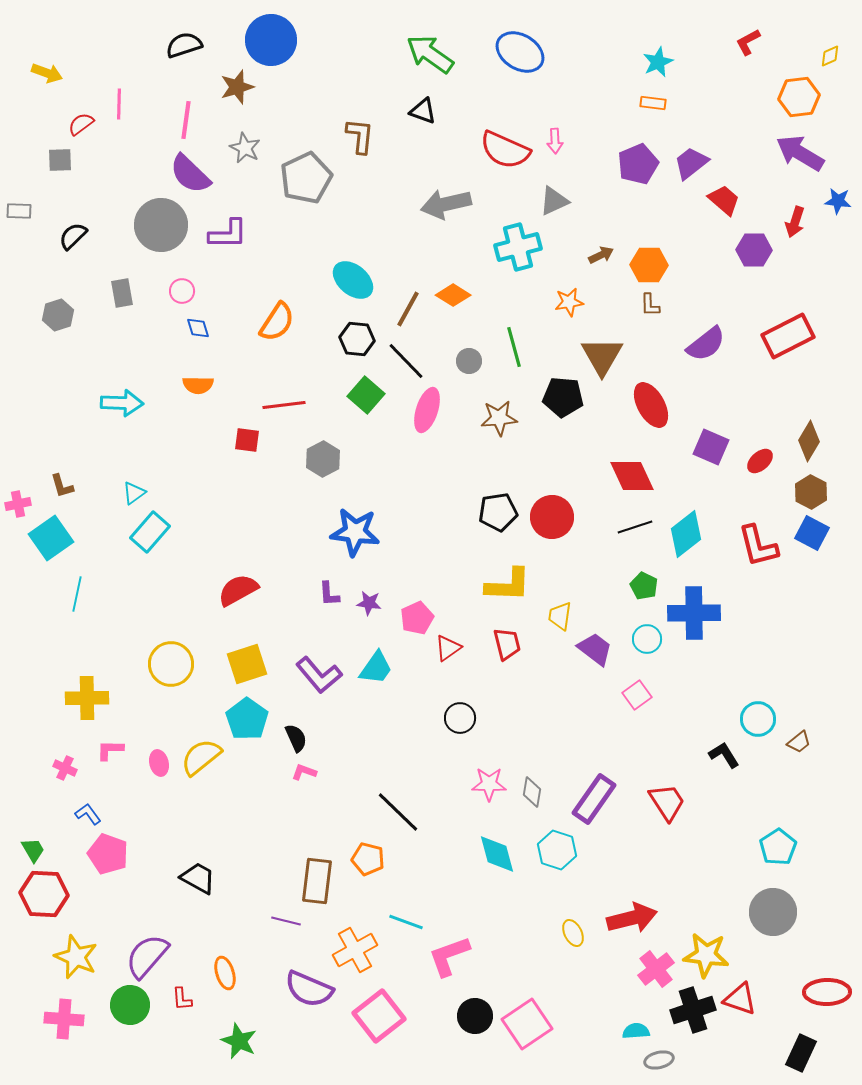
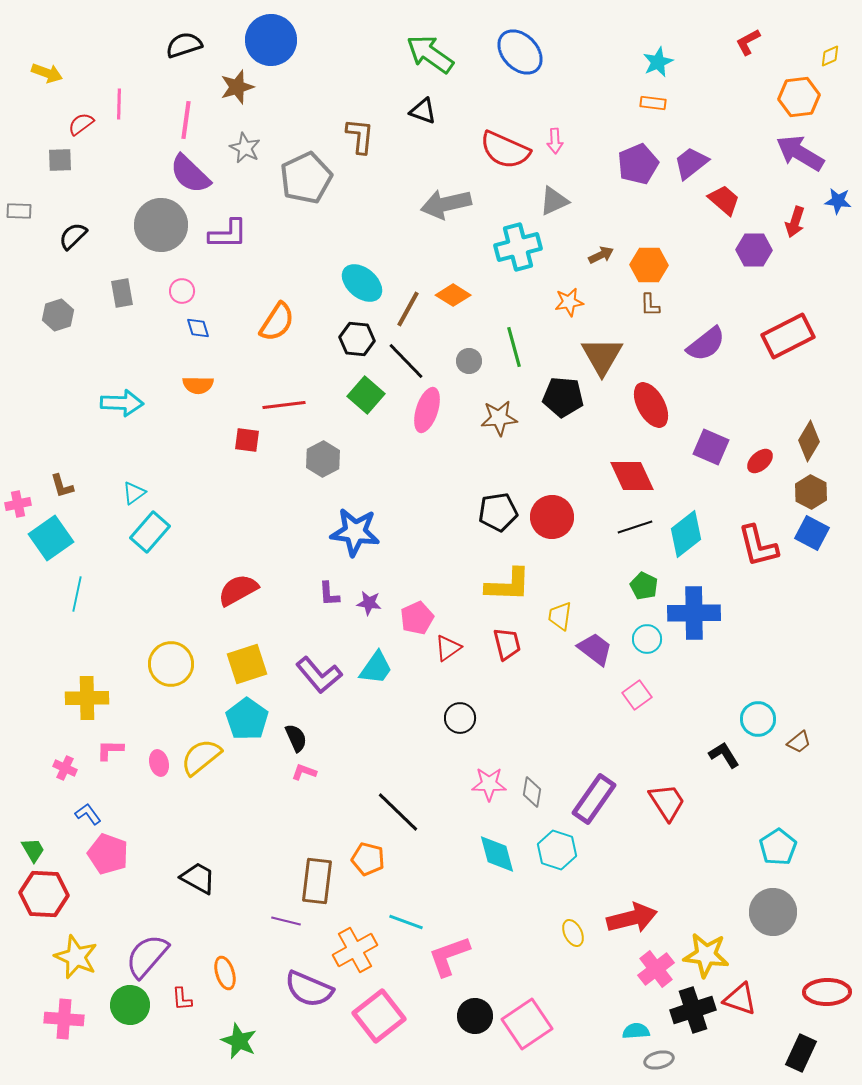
blue ellipse at (520, 52): rotated 15 degrees clockwise
cyan ellipse at (353, 280): moved 9 px right, 3 px down
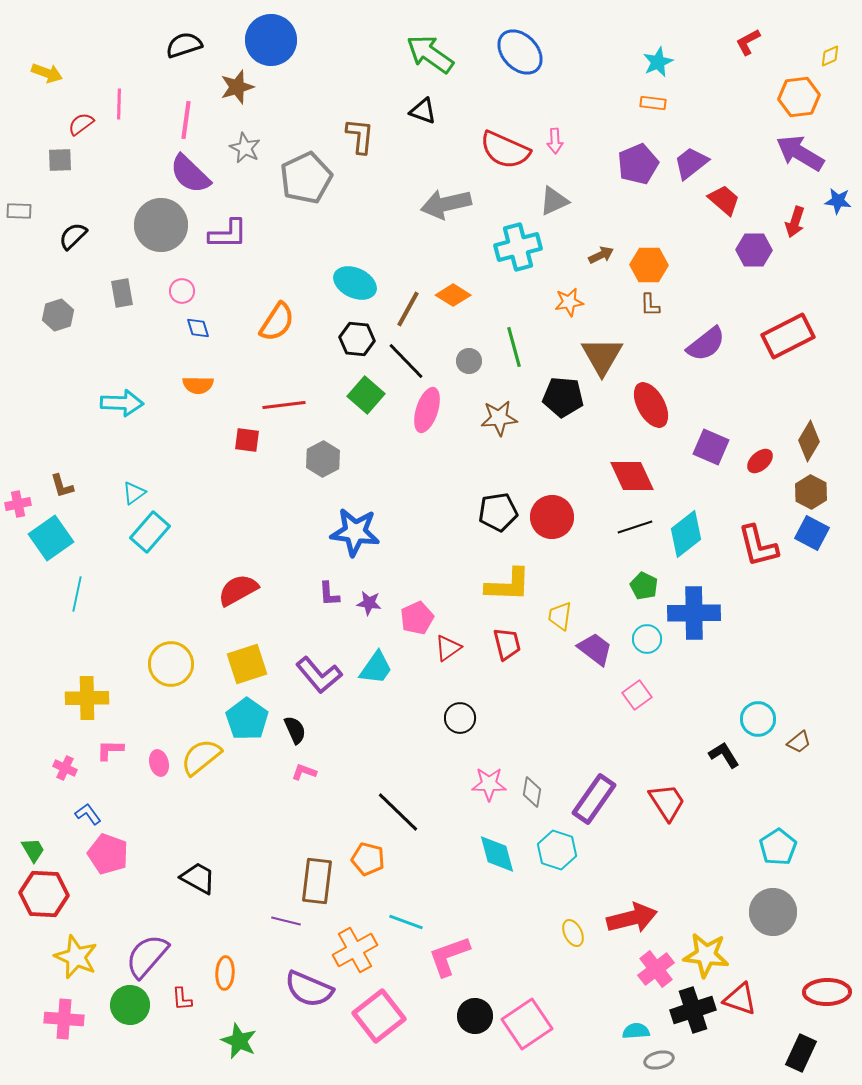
cyan ellipse at (362, 283): moved 7 px left; rotated 15 degrees counterclockwise
black semicircle at (296, 738): moved 1 px left, 8 px up
orange ellipse at (225, 973): rotated 20 degrees clockwise
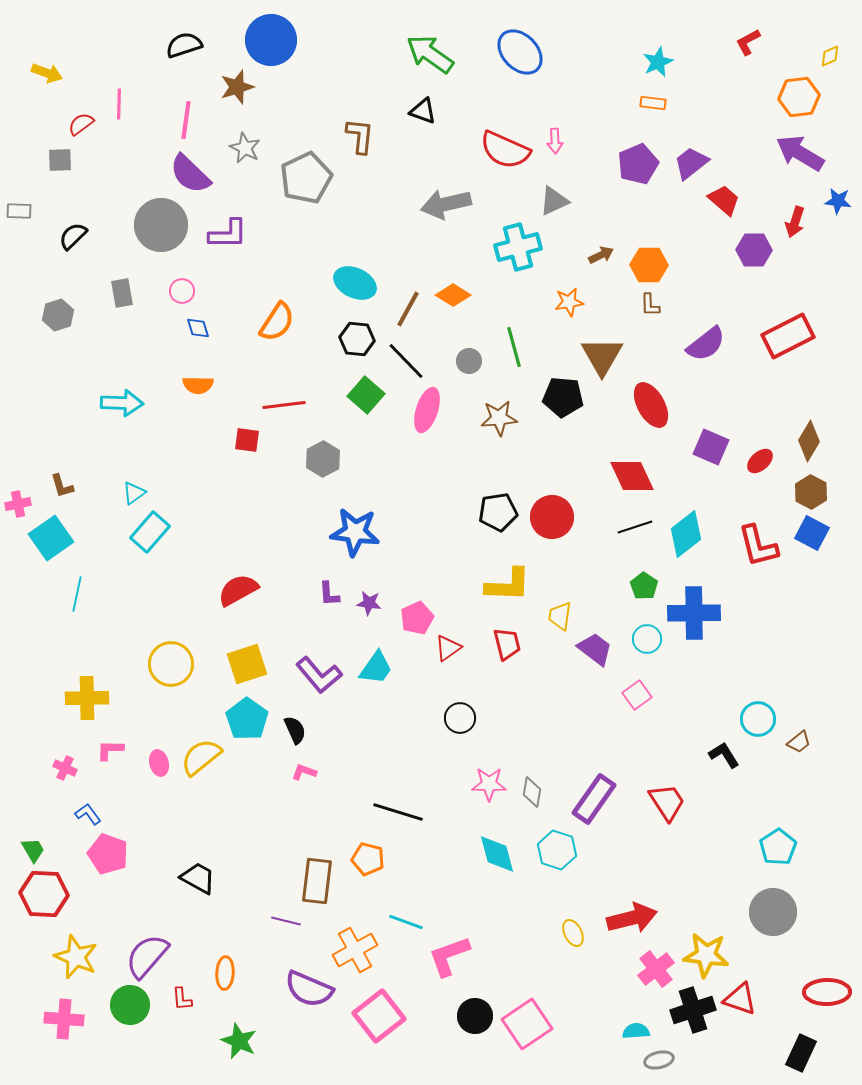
green pentagon at (644, 586): rotated 8 degrees clockwise
black line at (398, 812): rotated 27 degrees counterclockwise
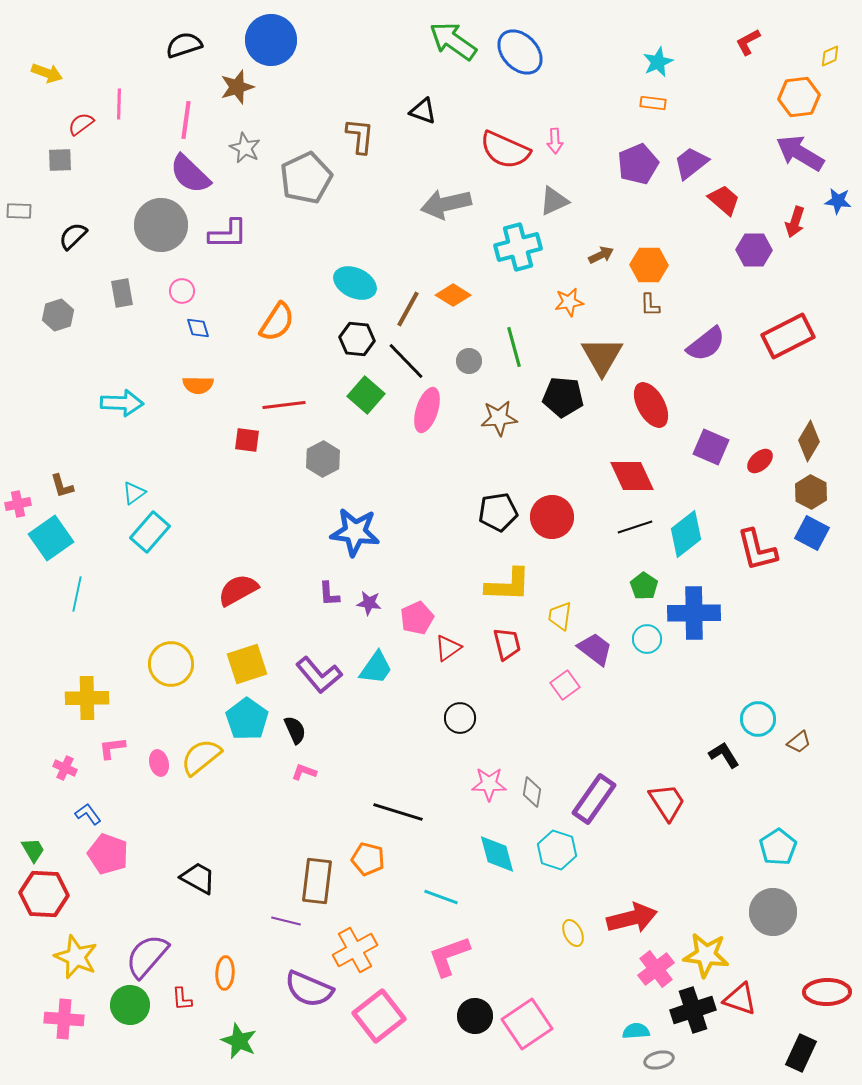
green arrow at (430, 54): moved 23 px right, 13 px up
red L-shape at (758, 546): moved 1 px left, 4 px down
pink square at (637, 695): moved 72 px left, 10 px up
pink L-shape at (110, 750): moved 2 px right, 2 px up; rotated 8 degrees counterclockwise
cyan line at (406, 922): moved 35 px right, 25 px up
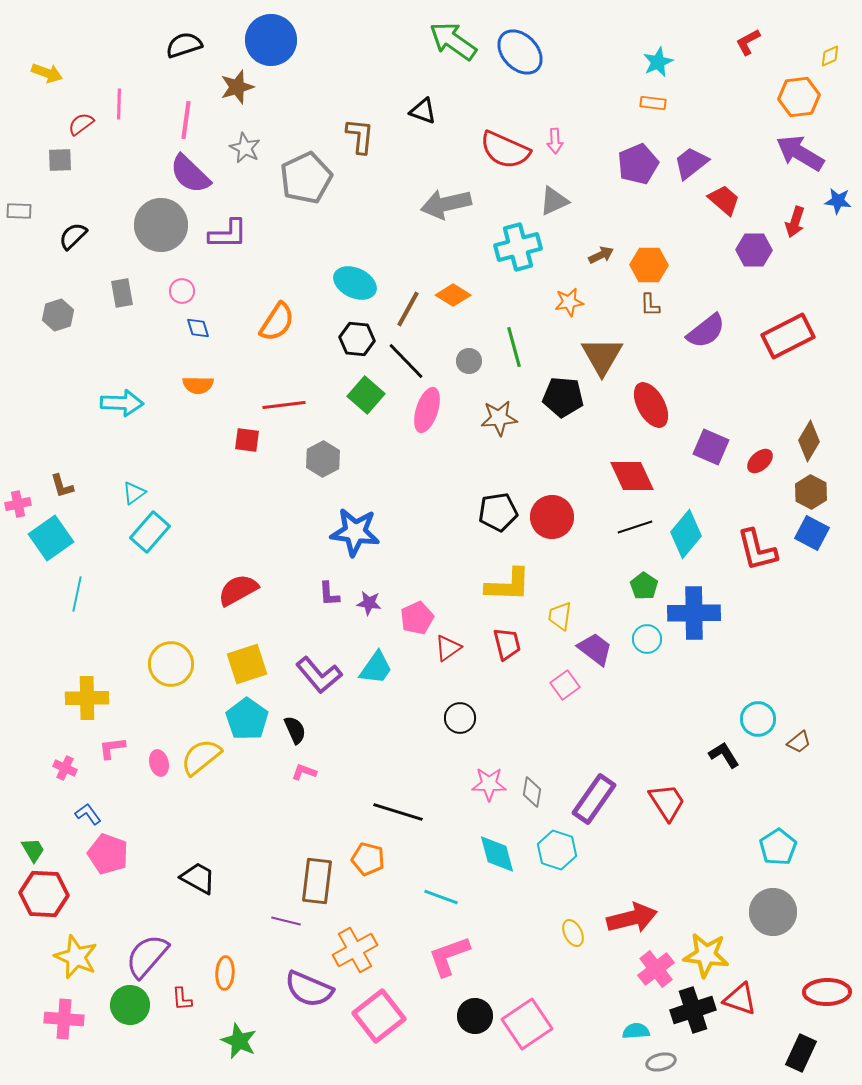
purple semicircle at (706, 344): moved 13 px up
cyan diamond at (686, 534): rotated 12 degrees counterclockwise
gray ellipse at (659, 1060): moved 2 px right, 2 px down
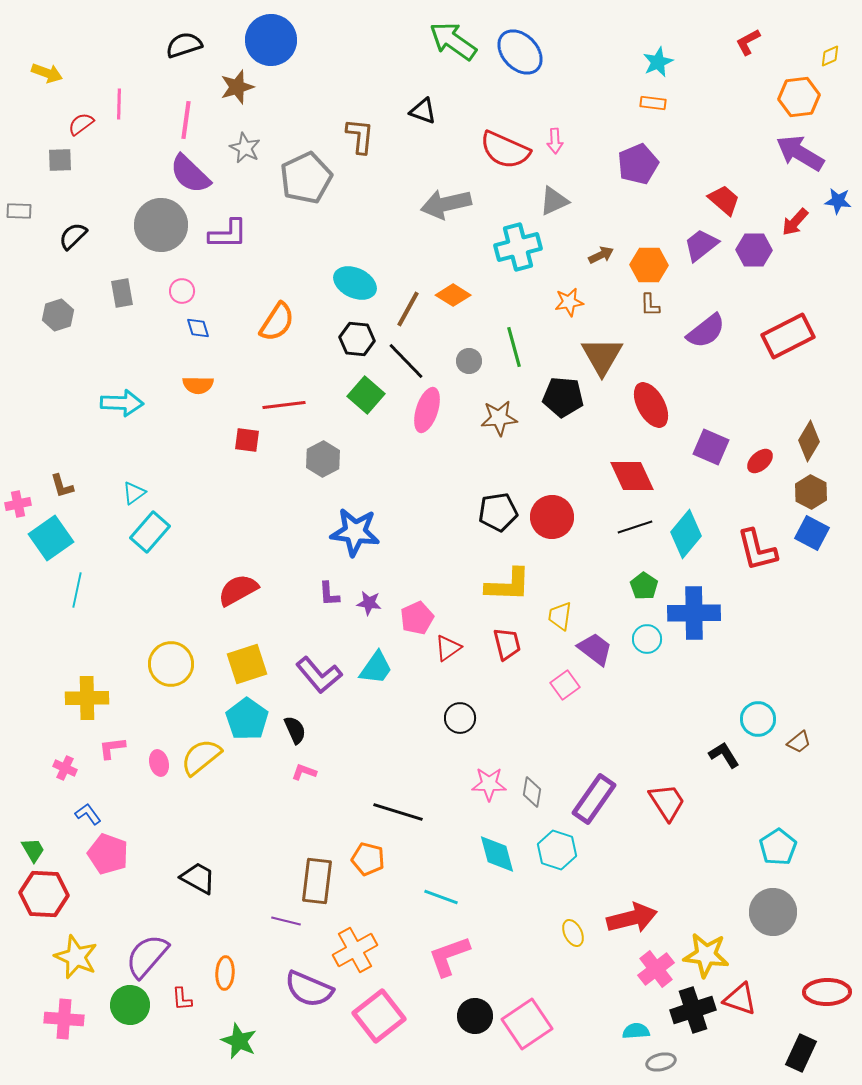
purple trapezoid at (691, 163): moved 10 px right, 82 px down
red arrow at (795, 222): rotated 24 degrees clockwise
cyan line at (77, 594): moved 4 px up
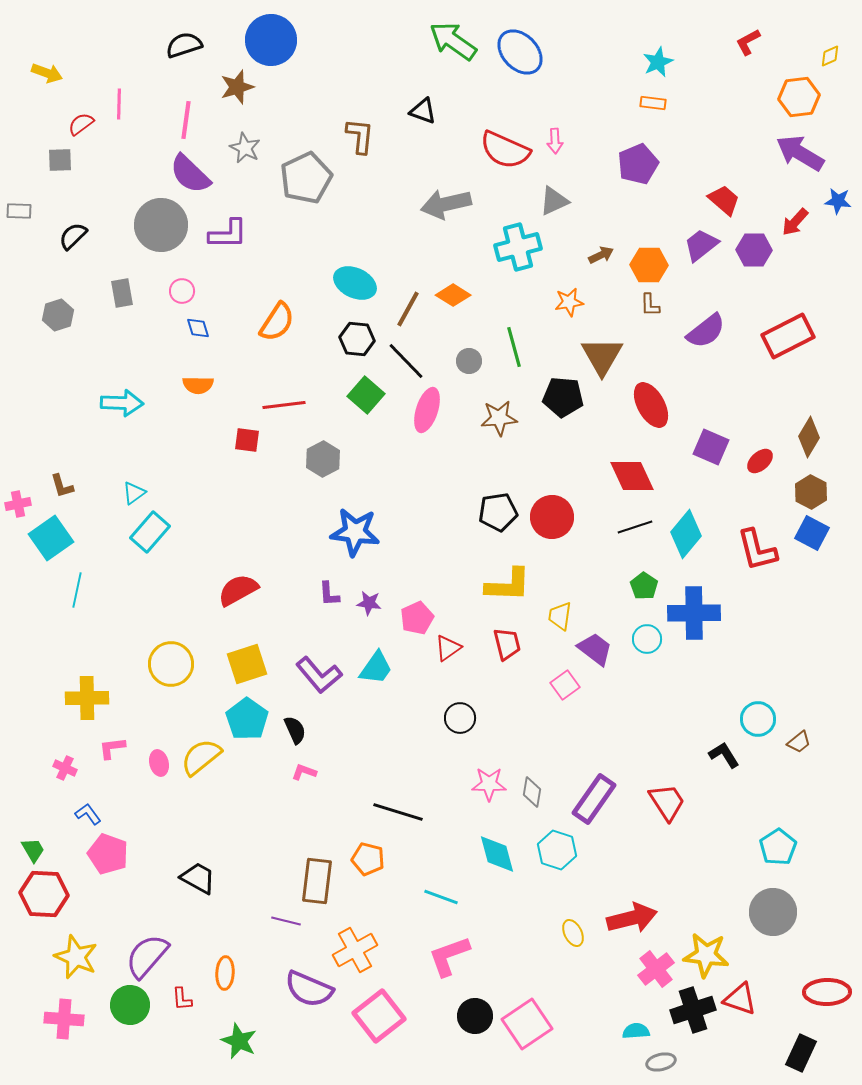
brown diamond at (809, 441): moved 4 px up
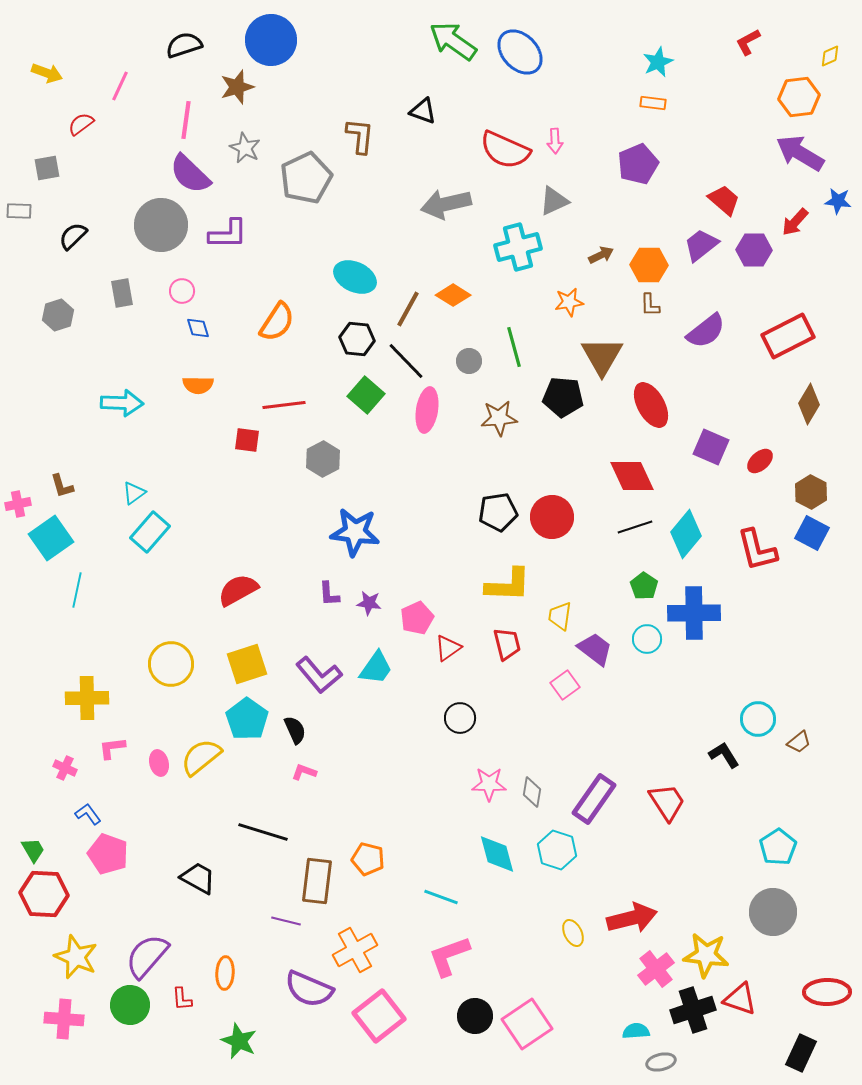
pink line at (119, 104): moved 1 px right, 18 px up; rotated 24 degrees clockwise
gray square at (60, 160): moved 13 px left, 8 px down; rotated 8 degrees counterclockwise
cyan ellipse at (355, 283): moved 6 px up
pink ellipse at (427, 410): rotated 9 degrees counterclockwise
brown diamond at (809, 437): moved 33 px up
black line at (398, 812): moved 135 px left, 20 px down
